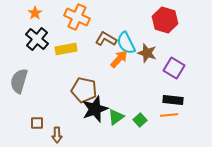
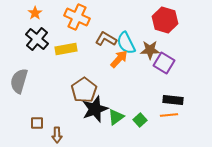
brown star: moved 3 px right, 3 px up; rotated 18 degrees counterclockwise
purple square: moved 10 px left, 5 px up
brown pentagon: rotated 25 degrees clockwise
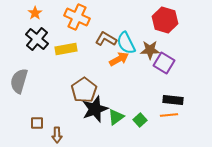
orange arrow: rotated 18 degrees clockwise
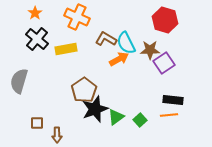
purple square: rotated 25 degrees clockwise
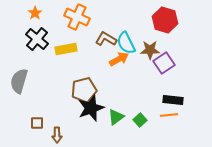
brown pentagon: rotated 20 degrees clockwise
black star: moved 4 px left, 1 px up
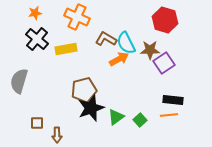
orange star: rotated 24 degrees clockwise
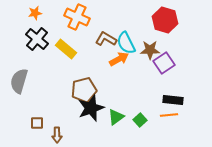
yellow rectangle: rotated 50 degrees clockwise
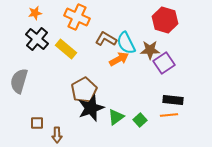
brown pentagon: rotated 15 degrees counterclockwise
